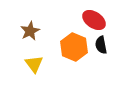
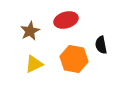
red ellipse: moved 28 px left; rotated 50 degrees counterclockwise
orange hexagon: moved 12 px down; rotated 12 degrees counterclockwise
yellow triangle: rotated 42 degrees clockwise
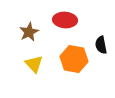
red ellipse: moved 1 px left; rotated 20 degrees clockwise
brown star: moved 1 px left, 1 px down
yellow triangle: rotated 48 degrees counterclockwise
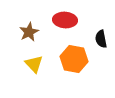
black semicircle: moved 6 px up
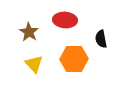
brown star: rotated 12 degrees counterclockwise
orange hexagon: rotated 12 degrees counterclockwise
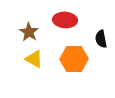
yellow triangle: moved 5 px up; rotated 18 degrees counterclockwise
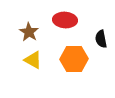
yellow triangle: moved 1 px left, 1 px down
